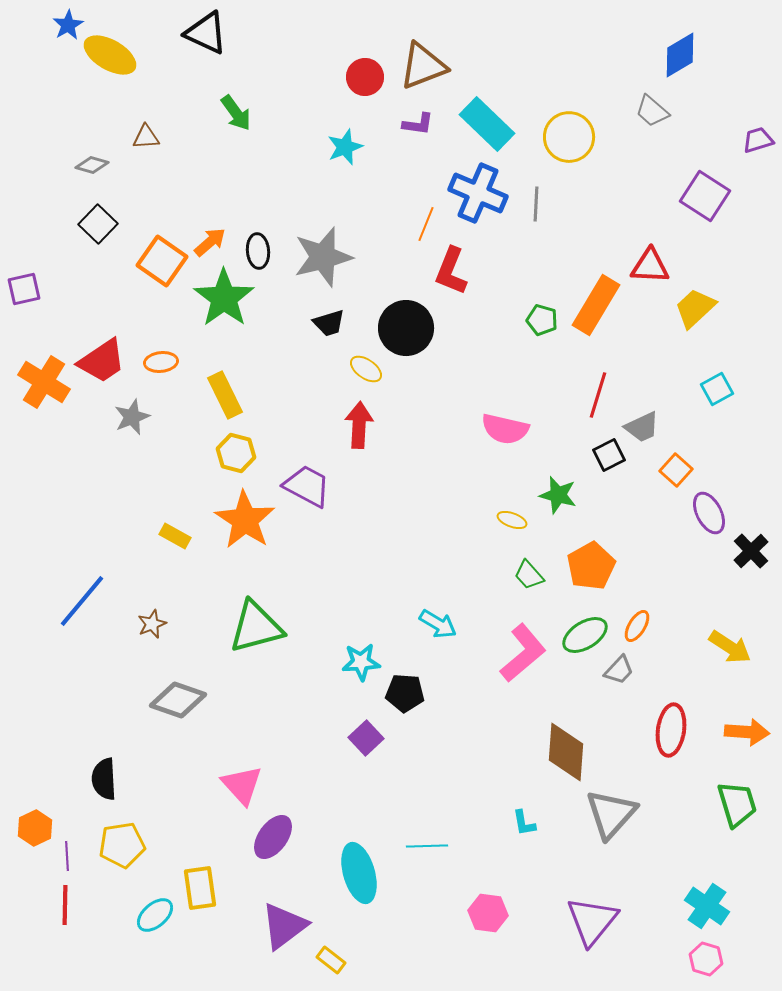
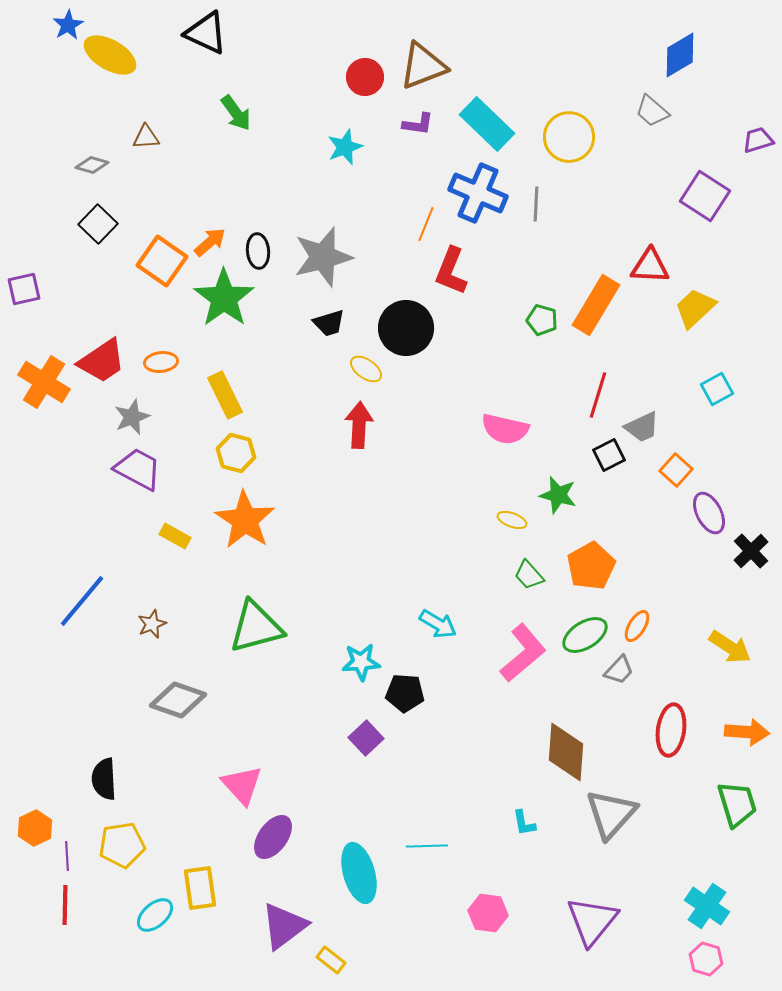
purple trapezoid at (307, 486): moved 169 px left, 17 px up
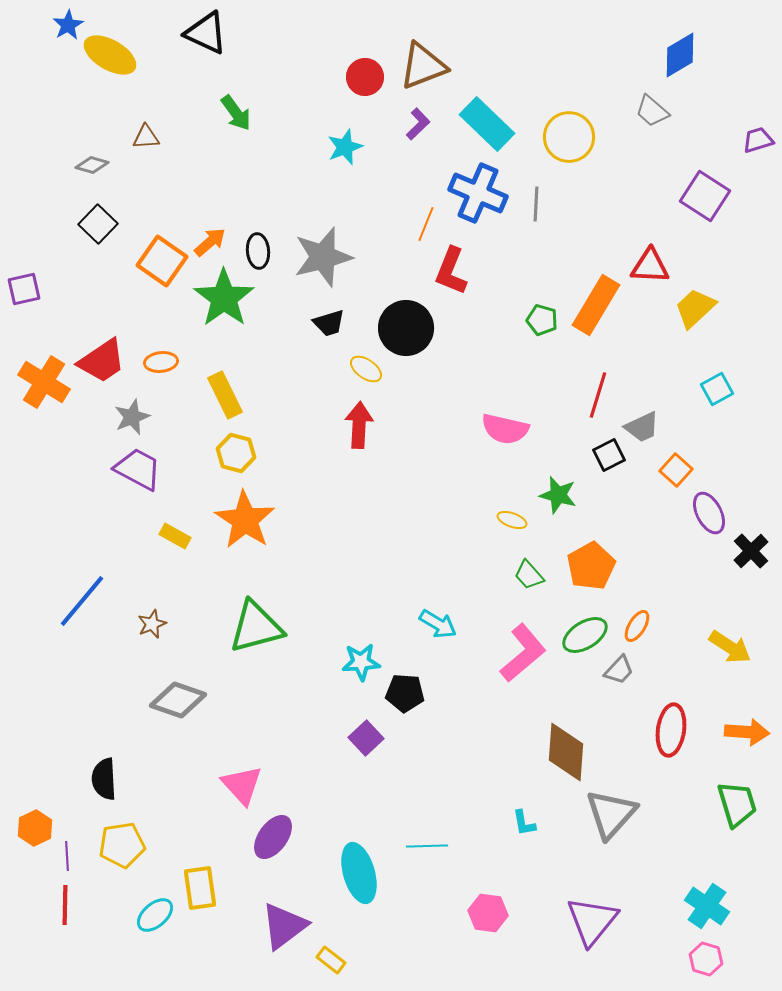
purple L-shape at (418, 124): rotated 52 degrees counterclockwise
